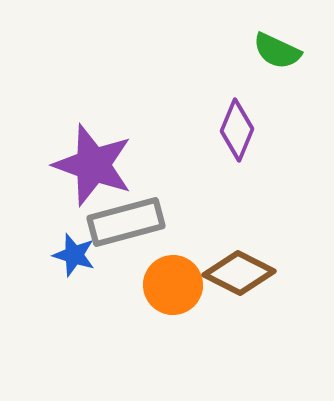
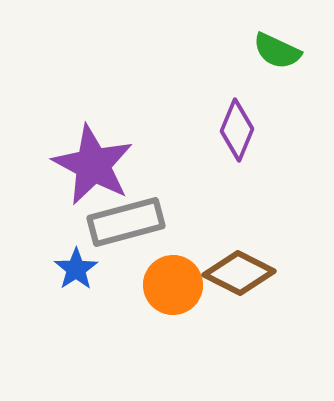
purple star: rotated 8 degrees clockwise
blue star: moved 2 px right, 14 px down; rotated 21 degrees clockwise
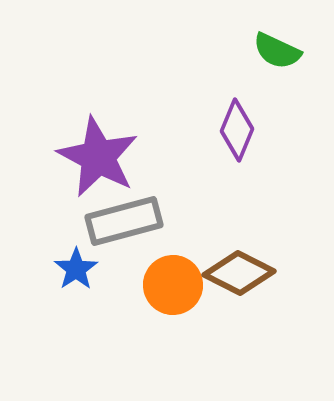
purple star: moved 5 px right, 8 px up
gray rectangle: moved 2 px left, 1 px up
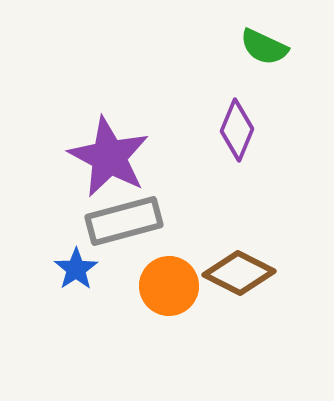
green semicircle: moved 13 px left, 4 px up
purple star: moved 11 px right
orange circle: moved 4 px left, 1 px down
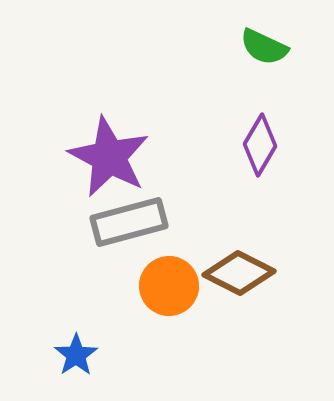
purple diamond: moved 23 px right, 15 px down; rotated 8 degrees clockwise
gray rectangle: moved 5 px right, 1 px down
blue star: moved 86 px down
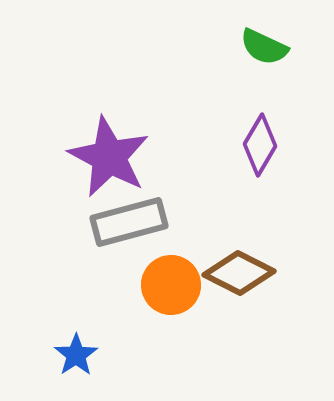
orange circle: moved 2 px right, 1 px up
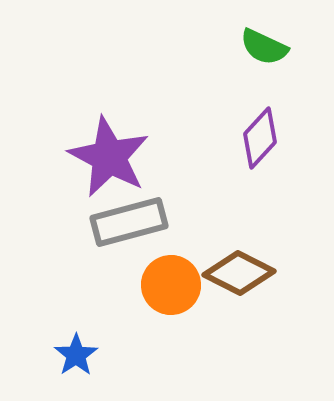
purple diamond: moved 7 px up; rotated 12 degrees clockwise
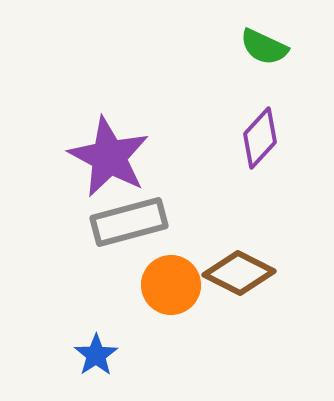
blue star: moved 20 px right
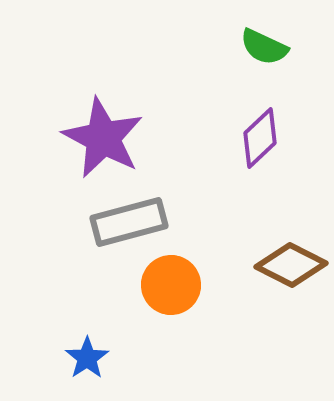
purple diamond: rotated 4 degrees clockwise
purple star: moved 6 px left, 19 px up
brown diamond: moved 52 px right, 8 px up
blue star: moved 9 px left, 3 px down
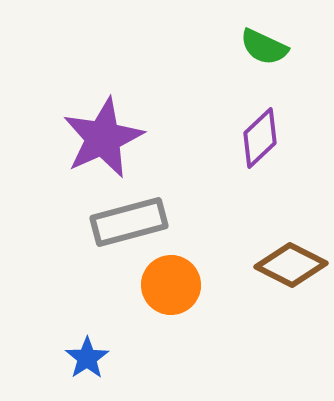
purple star: rotated 20 degrees clockwise
